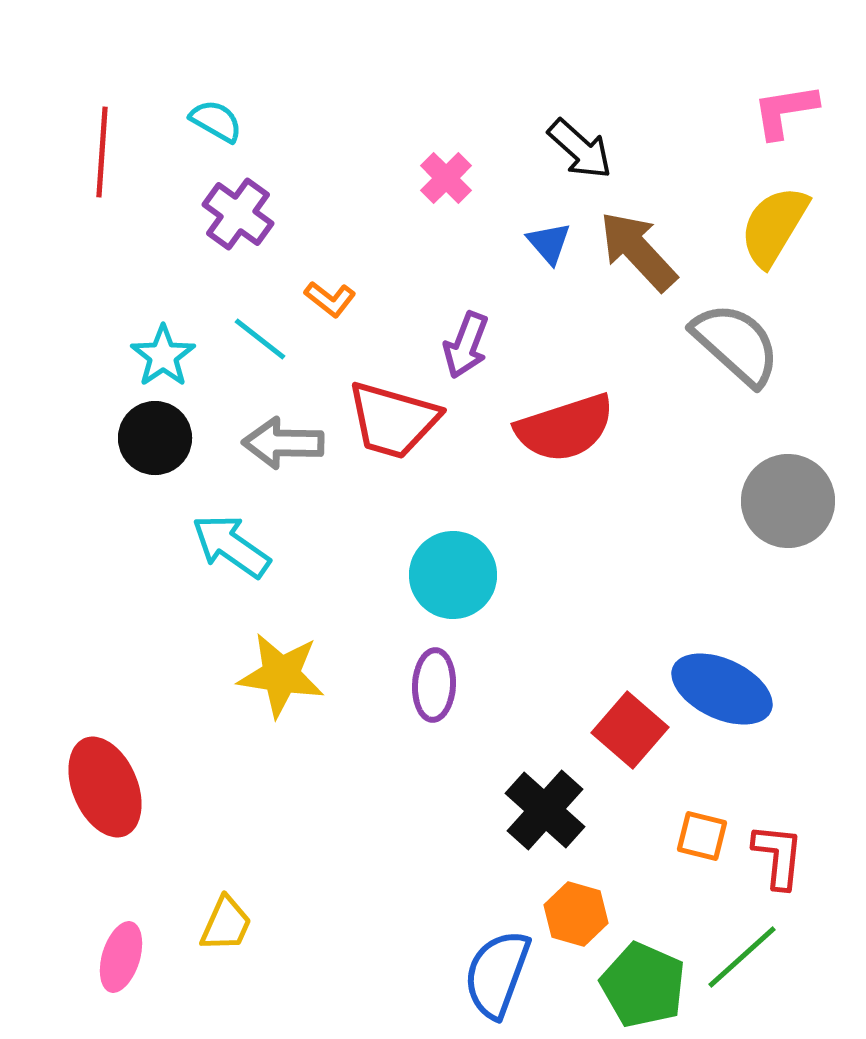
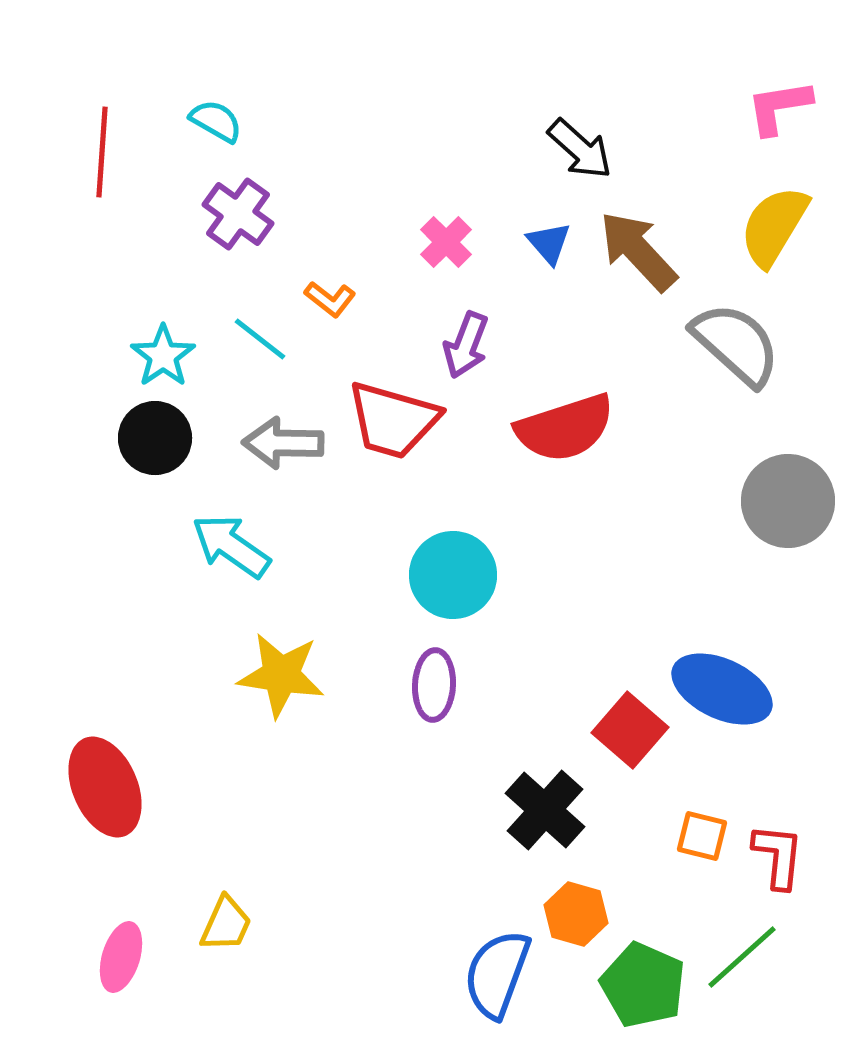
pink L-shape: moved 6 px left, 4 px up
pink cross: moved 64 px down
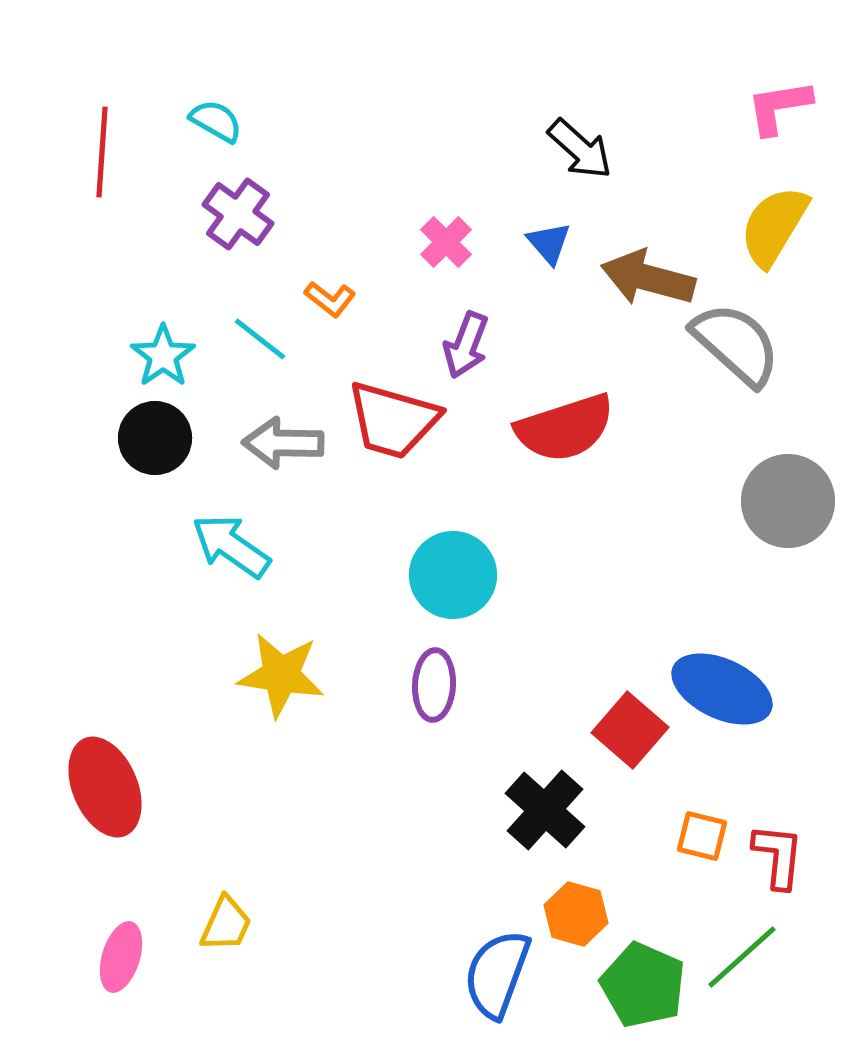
brown arrow: moved 10 px right, 27 px down; rotated 32 degrees counterclockwise
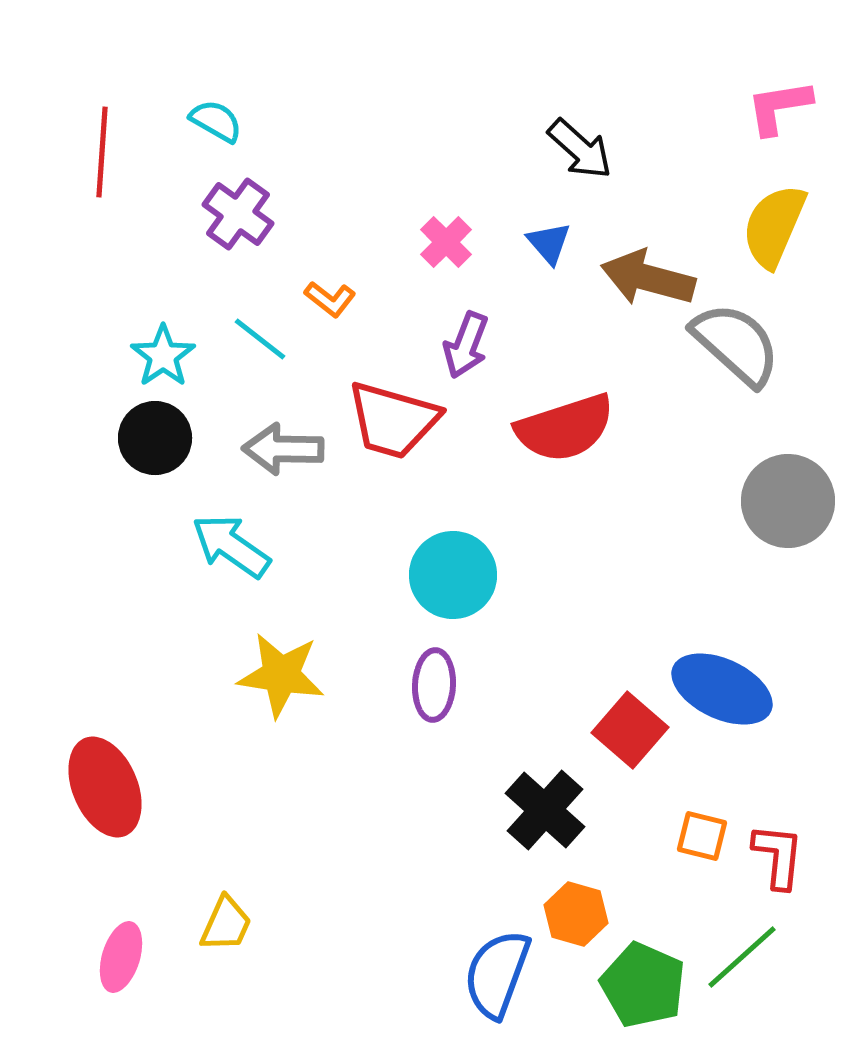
yellow semicircle: rotated 8 degrees counterclockwise
gray arrow: moved 6 px down
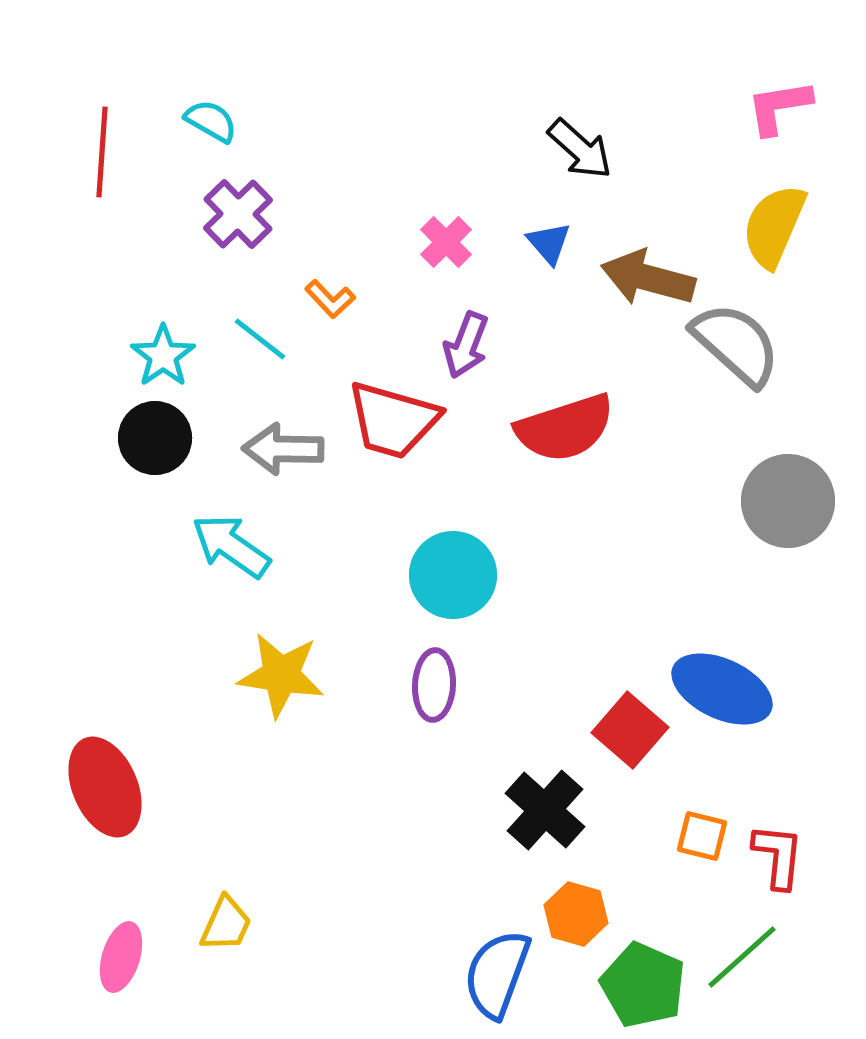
cyan semicircle: moved 5 px left
purple cross: rotated 10 degrees clockwise
orange L-shape: rotated 9 degrees clockwise
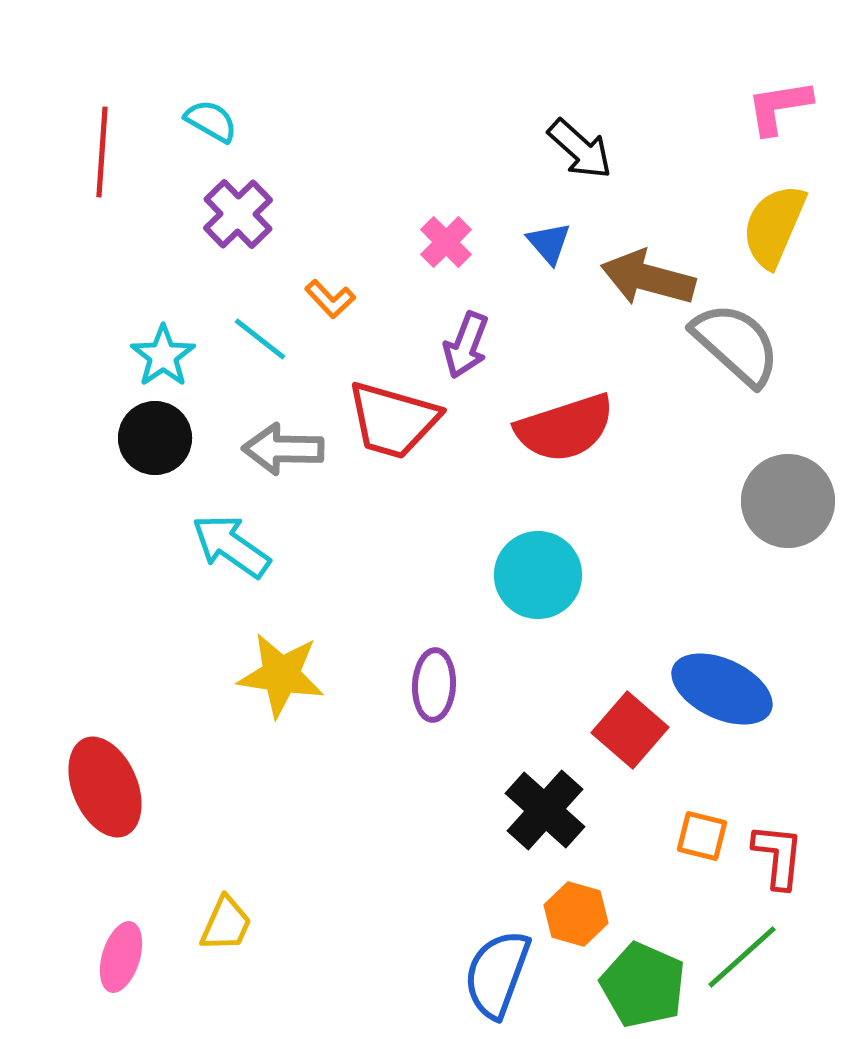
cyan circle: moved 85 px right
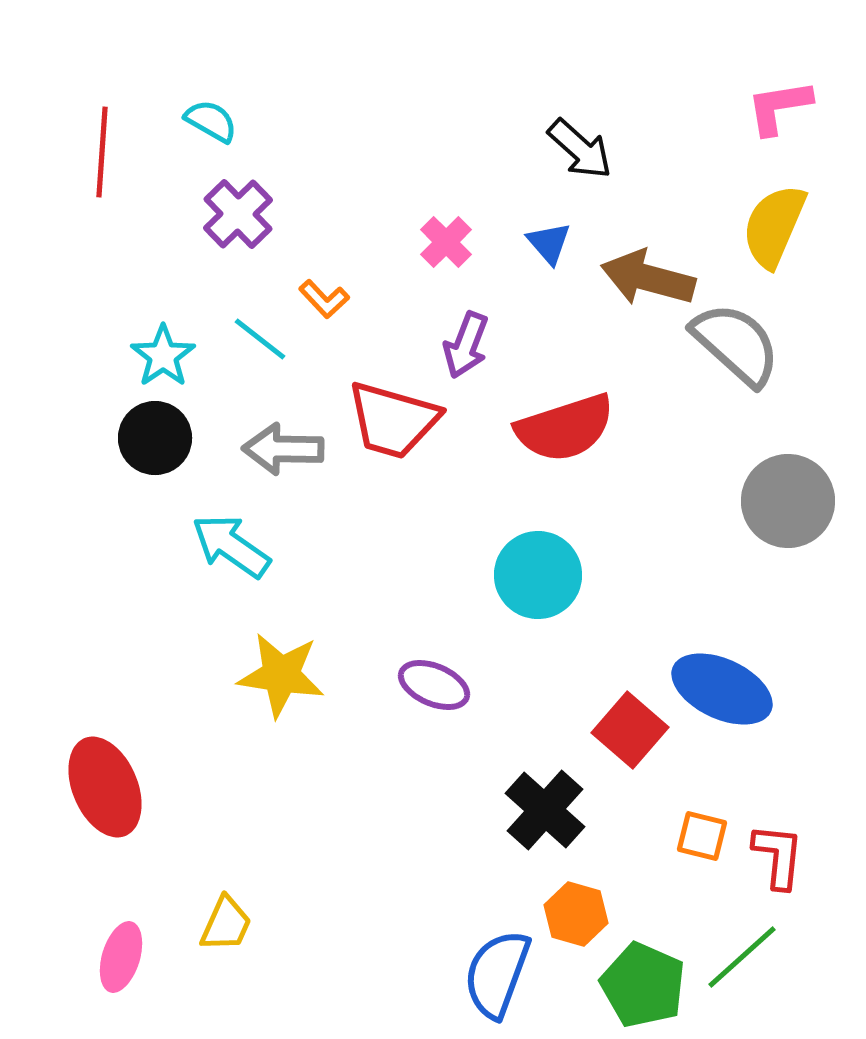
orange L-shape: moved 6 px left
purple ellipse: rotated 70 degrees counterclockwise
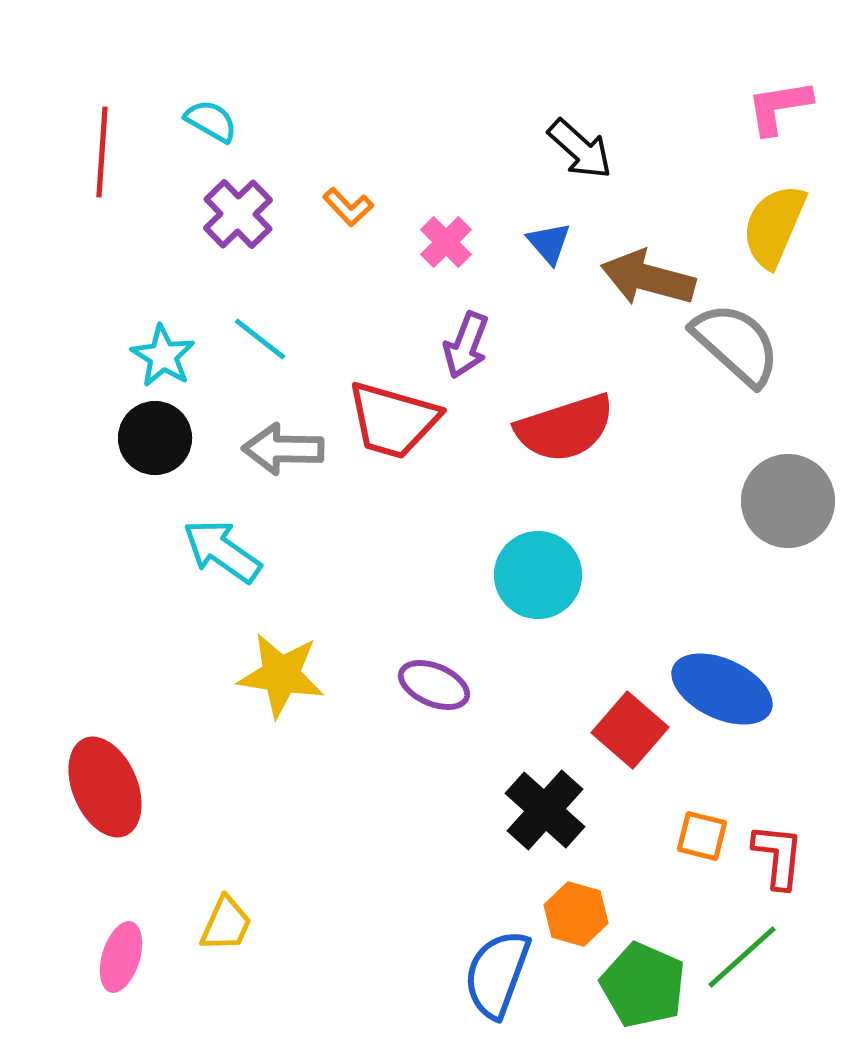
orange L-shape: moved 24 px right, 92 px up
cyan star: rotated 6 degrees counterclockwise
cyan arrow: moved 9 px left, 5 px down
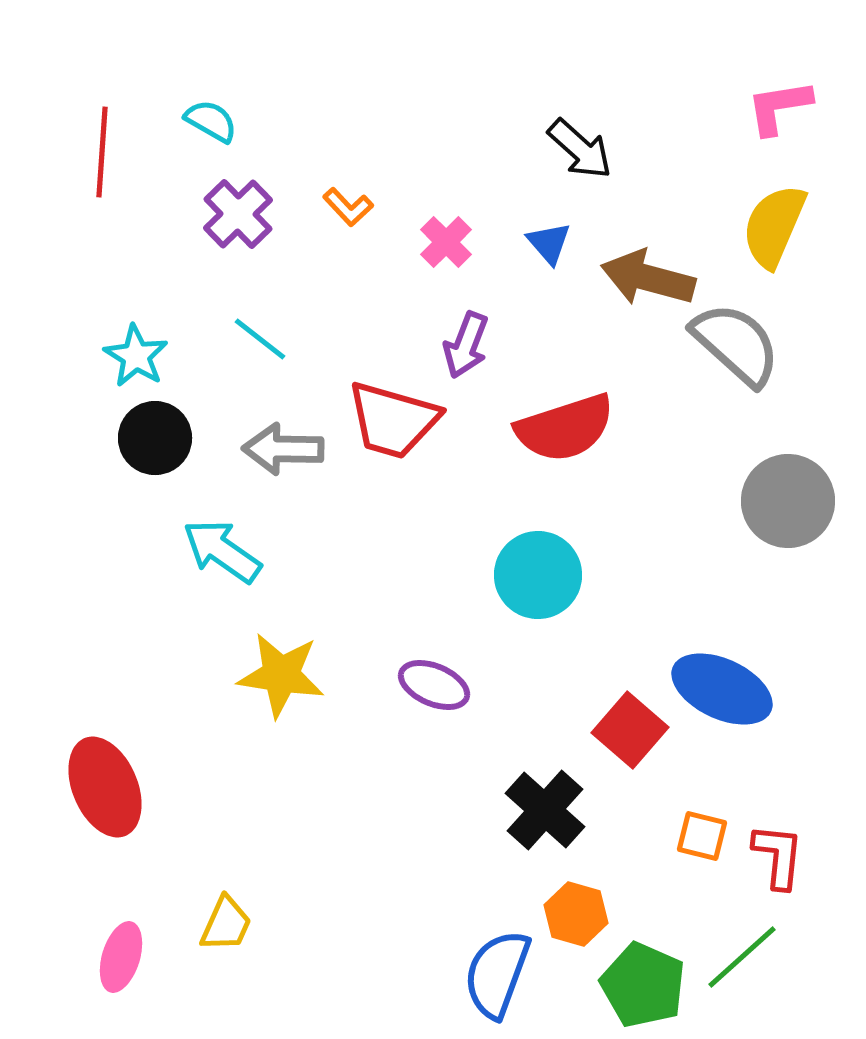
cyan star: moved 27 px left
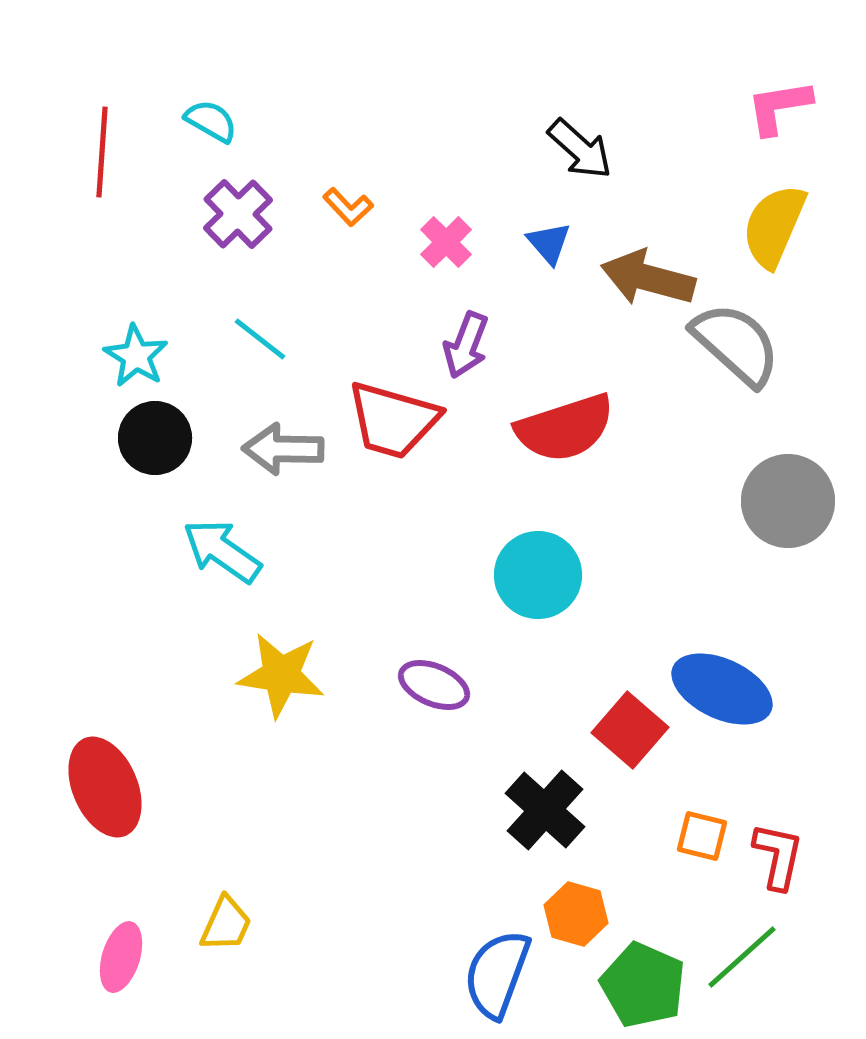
red L-shape: rotated 6 degrees clockwise
